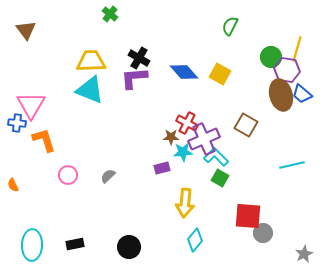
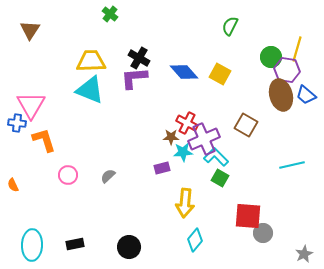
brown triangle: moved 4 px right; rotated 10 degrees clockwise
blue trapezoid: moved 4 px right, 1 px down
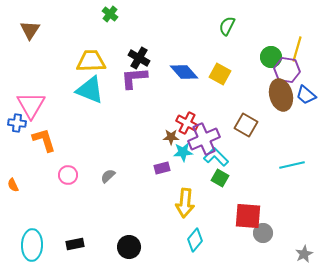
green semicircle: moved 3 px left
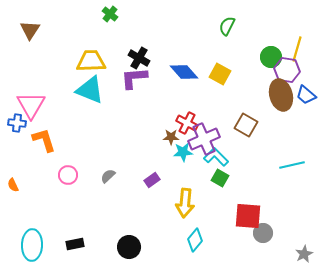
purple rectangle: moved 10 px left, 12 px down; rotated 21 degrees counterclockwise
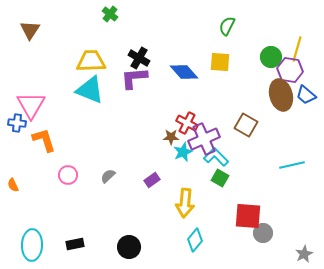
purple hexagon: moved 3 px right
yellow square: moved 12 px up; rotated 25 degrees counterclockwise
cyan star: rotated 18 degrees counterclockwise
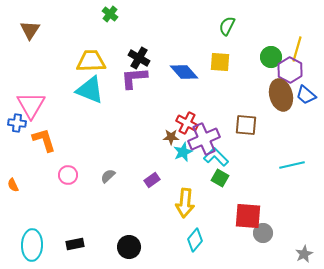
purple hexagon: rotated 20 degrees clockwise
brown square: rotated 25 degrees counterclockwise
